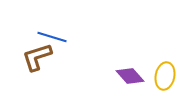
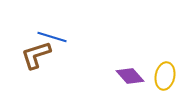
brown L-shape: moved 1 px left, 2 px up
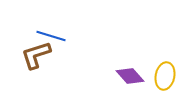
blue line: moved 1 px left, 1 px up
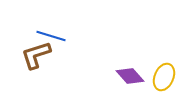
yellow ellipse: moved 1 px left, 1 px down; rotated 12 degrees clockwise
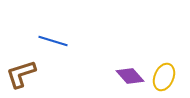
blue line: moved 2 px right, 5 px down
brown L-shape: moved 15 px left, 19 px down
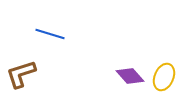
blue line: moved 3 px left, 7 px up
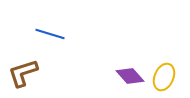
brown L-shape: moved 2 px right, 1 px up
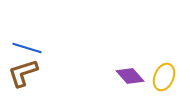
blue line: moved 23 px left, 14 px down
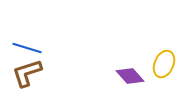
brown L-shape: moved 4 px right
yellow ellipse: moved 13 px up
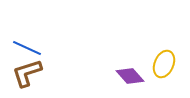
blue line: rotated 8 degrees clockwise
